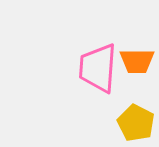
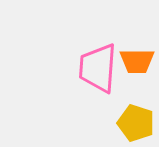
yellow pentagon: rotated 9 degrees counterclockwise
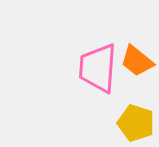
orange trapezoid: rotated 39 degrees clockwise
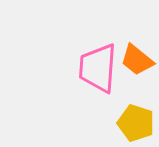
orange trapezoid: moved 1 px up
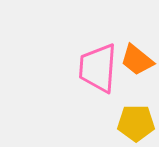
yellow pentagon: rotated 18 degrees counterclockwise
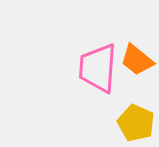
yellow pentagon: rotated 24 degrees clockwise
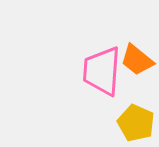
pink trapezoid: moved 4 px right, 3 px down
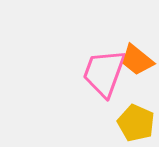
pink trapezoid: moved 2 px right, 2 px down; rotated 16 degrees clockwise
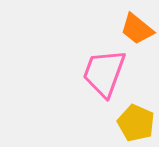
orange trapezoid: moved 31 px up
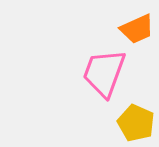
orange trapezoid: rotated 63 degrees counterclockwise
